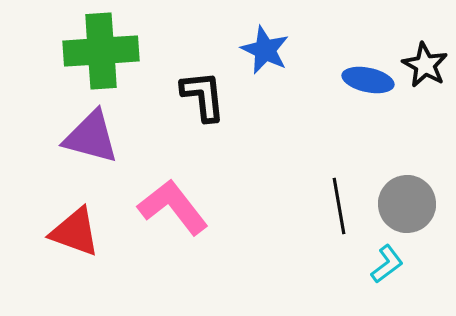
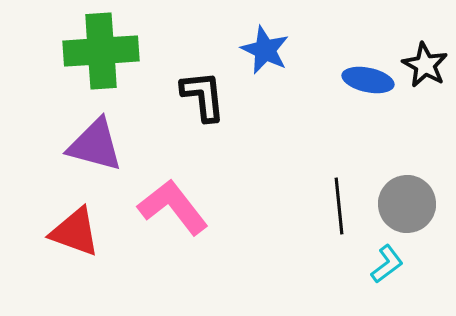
purple triangle: moved 4 px right, 8 px down
black line: rotated 4 degrees clockwise
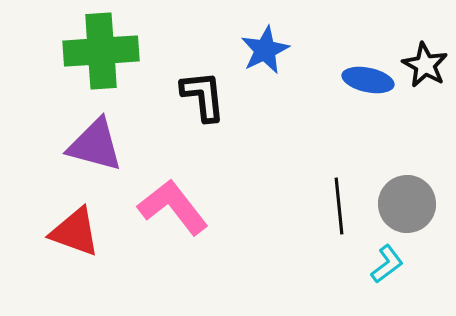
blue star: rotated 21 degrees clockwise
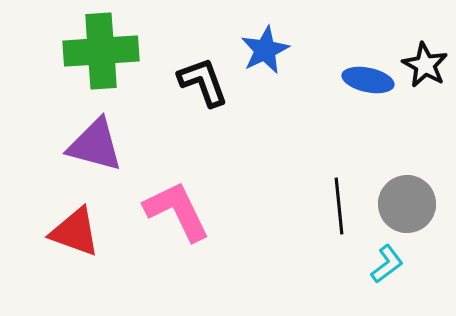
black L-shape: moved 14 px up; rotated 14 degrees counterclockwise
pink L-shape: moved 4 px right, 4 px down; rotated 12 degrees clockwise
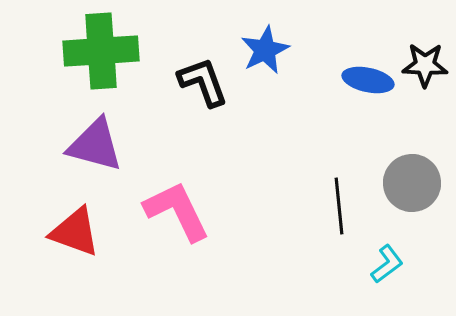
black star: rotated 27 degrees counterclockwise
gray circle: moved 5 px right, 21 px up
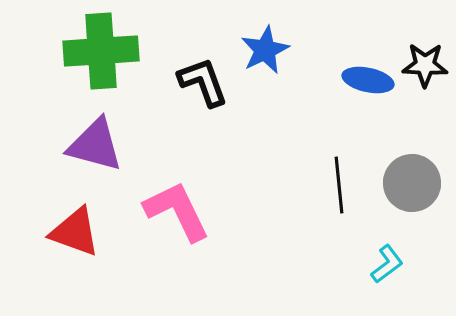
black line: moved 21 px up
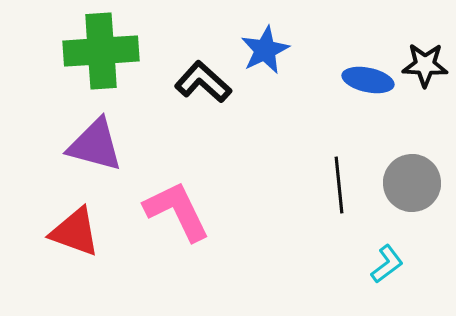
black L-shape: rotated 28 degrees counterclockwise
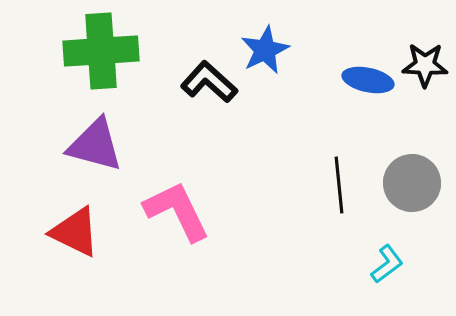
black L-shape: moved 6 px right
red triangle: rotated 6 degrees clockwise
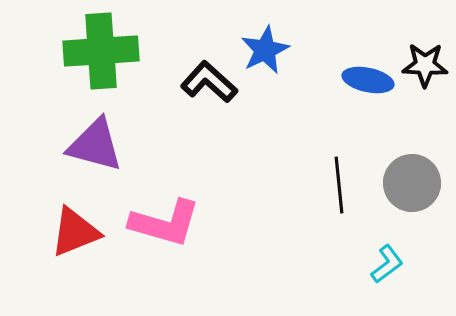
pink L-shape: moved 12 px left, 12 px down; rotated 132 degrees clockwise
red triangle: rotated 48 degrees counterclockwise
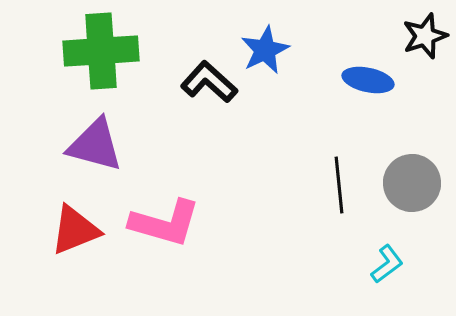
black star: moved 29 px up; rotated 21 degrees counterclockwise
red triangle: moved 2 px up
